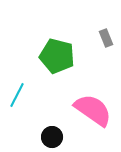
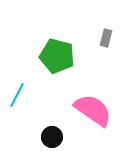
gray rectangle: rotated 36 degrees clockwise
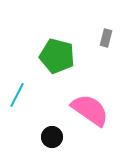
pink semicircle: moved 3 px left
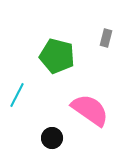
black circle: moved 1 px down
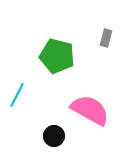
pink semicircle: rotated 6 degrees counterclockwise
black circle: moved 2 px right, 2 px up
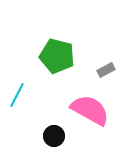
gray rectangle: moved 32 px down; rotated 48 degrees clockwise
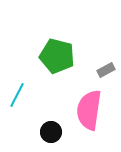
pink semicircle: moved 1 px left; rotated 111 degrees counterclockwise
black circle: moved 3 px left, 4 px up
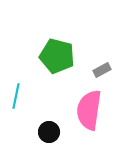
gray rectangle: moved 4 px left
cyan line: moved 1 px left, 1 px down; rotated 15 degrees counterclockwise
black circle: moved 2 px left
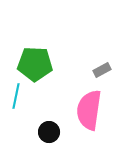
green pentagon: moved 22 px left, 8 px down; rotated 12 degrees counterclockwise
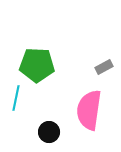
green pentagon: moved 2 px right, 1 px down
gray rectangle: moved 2 px right, 3 px up
cyan line: moved 2 px down
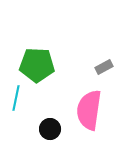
black circle: moved 1 px right, 3 px up
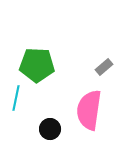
gray rectangle: rotated 12 degrees counterclockwise
